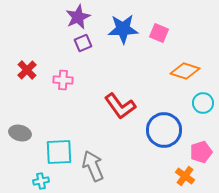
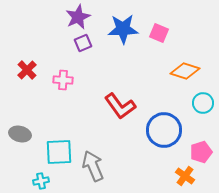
gray ellipse: moved 1 px down
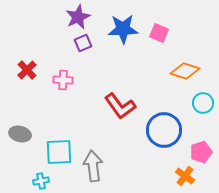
gray arrow: rotated 16 degrees clockwise
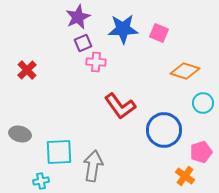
pink cross: moved 33 px right, 18 px up
gray arrow: rotated 16 degrees clockwise
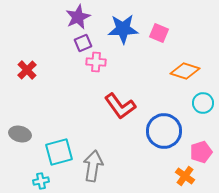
blue circle: moved 1 px down
cyan square: rotated 12 degrees counterclockwise
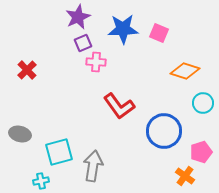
red L-shape: moved 1 px left
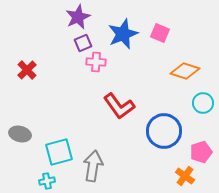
blue star: moved 5 px down; rotated 20 degrees counterclockwise
pink square: moved 1 px right
cyan cross: moved 6 px right
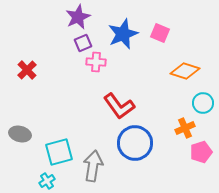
blue circle: moved 29 px left, 12 px down
orange cross: moved 48 px up; rotated 30 degrees clockwise
cyan cross: rotated 21 degrees counterclockwise
